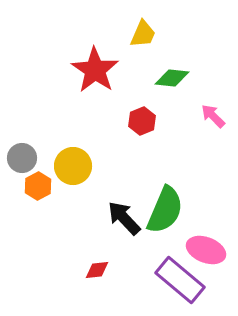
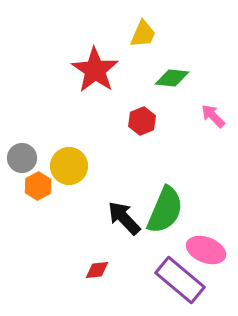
yellow circle: moved 4 px left
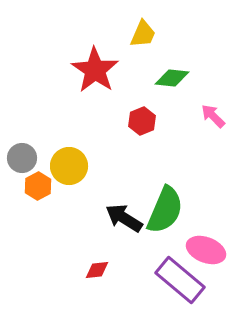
black arrow: rotated 15 degrees counterclockwise
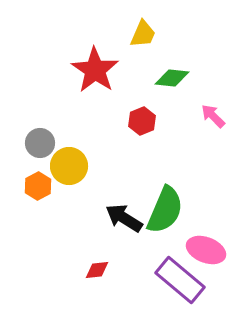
gray circle: moved 18 px right, 15 px up
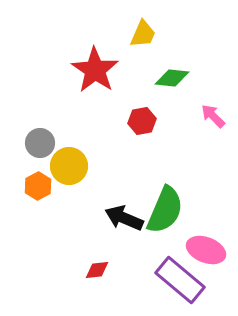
red hexagon: rotated 12 degrees clockwise
black arrow: rotated 9 degrees counterclockwise
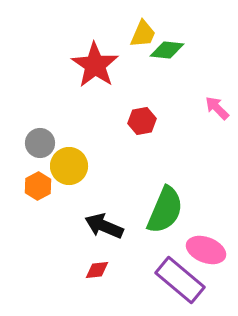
red star: moved 5 px up
green diamond: moved 5 px left, 28 px up
pink arrow: moved 4 px right, 8 px up
black arrow: moved 20 px left, 8 px down
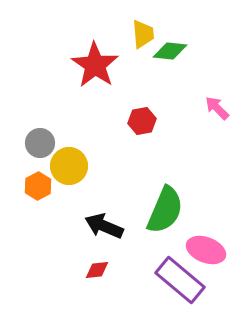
yellow trapezoid: rotated 28 degrees counterclockwise
green diamond: moved 3 px right, 1 px down
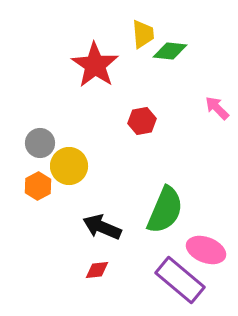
black arrow: moved 2 px left, 1 px down
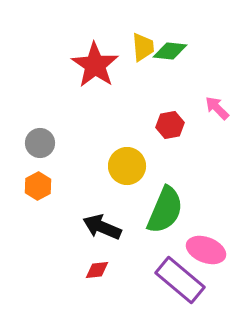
yellow trapezoid: moved 13 px down
red hexagon: moved 28 px right, 4 px down
yellow circle: moved 58 px right
